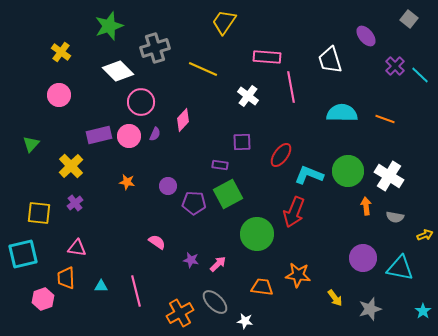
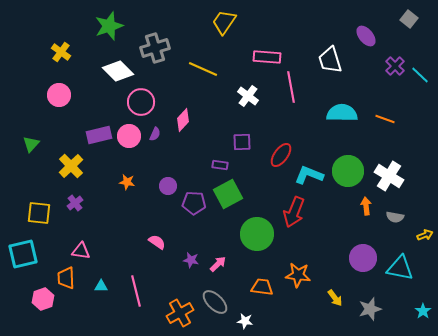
pink triangle at (77, 248): moved 4 px right, 3 px down
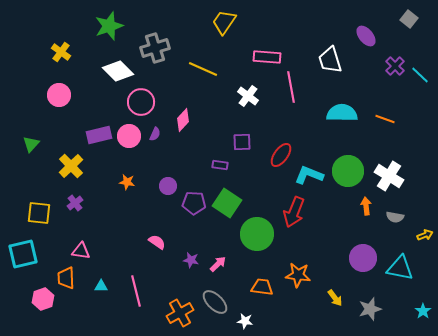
green square at (228, 194): moved 1 px left, 9 px down; rotated 28 degrees counterclockwise
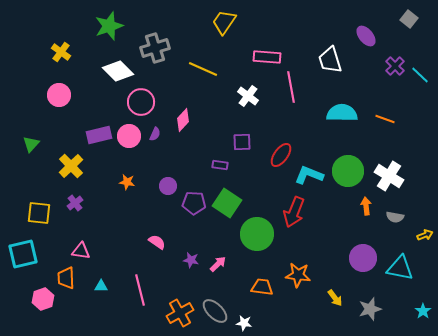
pink line at (136, 291): moved 4 px right, 1 px up
gray ellipse at (215, 302): moved 9 px down
white star at (245, 321): moved 1 px left, 2 px down
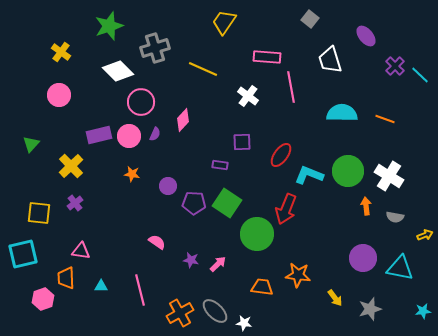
gray square at (409, 19): moved 99 px left
orange star at (127, 182): moved 5 px right, 8 px up
red arrow at (294, 212): moved 8 px left, 3 px up
cyan star at (423, 311): rotated 28 degrees clockwise
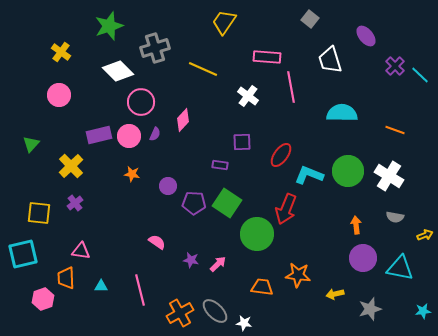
orange line at (385, 119): moved 10 px right, 11 px down
orange arrow at (366, 206): moved 10 px left, 19 px down
yellow arrow at (335, 298): moved 4 px up; rotated 114 degrees clockwise
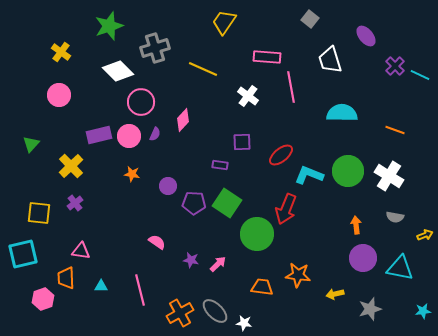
cyan line at (420, 75): rotated 18 degrees counterclockwise
red ellipse at (281, 155): rotated 15 degrees clockwise
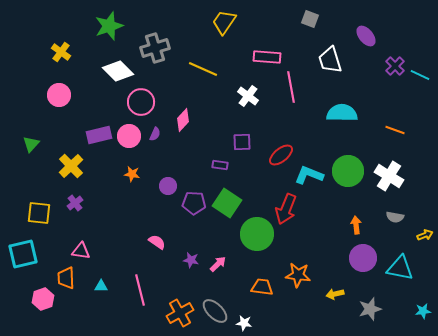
gray square at (310, 19): rotated 18 degrees counterclockwise
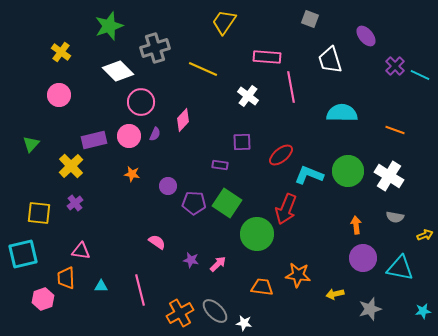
purple rectangle at (99, 135): moved 5 px left, 5 px down
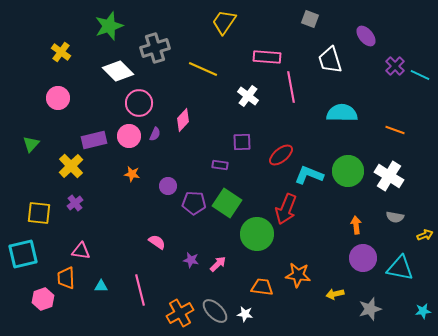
pink circle at (59, 95): moved 1 px left, 3 px down
pink circle at (141, 102): moved 2 px left, 1 px down
white star at (244, 323): moved 1 px right, 9 px up
